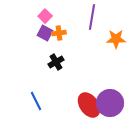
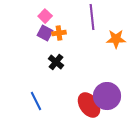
purple line: rotated 15 degrees counterclockwise
black cross: rotated 21 degrees counterclockwise
purple circle: moved 3 px left, 7 px up
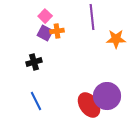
orange cross: moved 2 px left, 2 px up
black cross: moved 22 px left; rotated 35 degrees clockwise
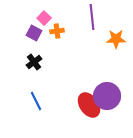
pink square: moved 1 px left, 2 px down
purple square: moved 11 px left
black cross: rotated 21 degrees counterclockwise
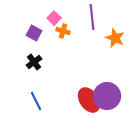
pink square: moved 10 px right
orange cross: moved 6 px right; rotated 24 degrees clockwise
orange star: moved 1 px left, 1 px up; rotated 24 degrees clockwise
red ellipse: moved 5 px up
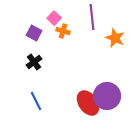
red ellipse: moved 1 px left, 3 px down
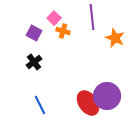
blue line: moved 4 px right, 4 px down
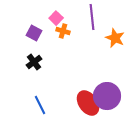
pink square: moved 2 px right
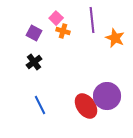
purple line: moved 3 px down
red ellipse: moved 2 px left, 3 px down
